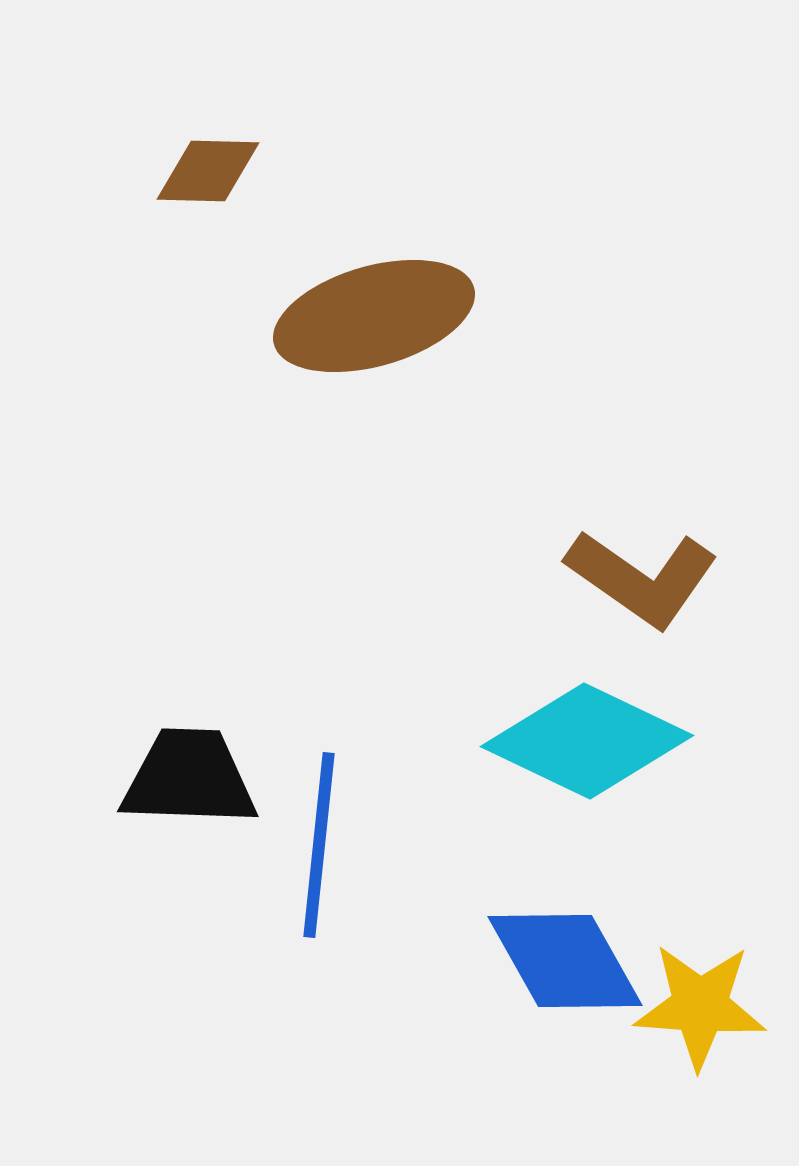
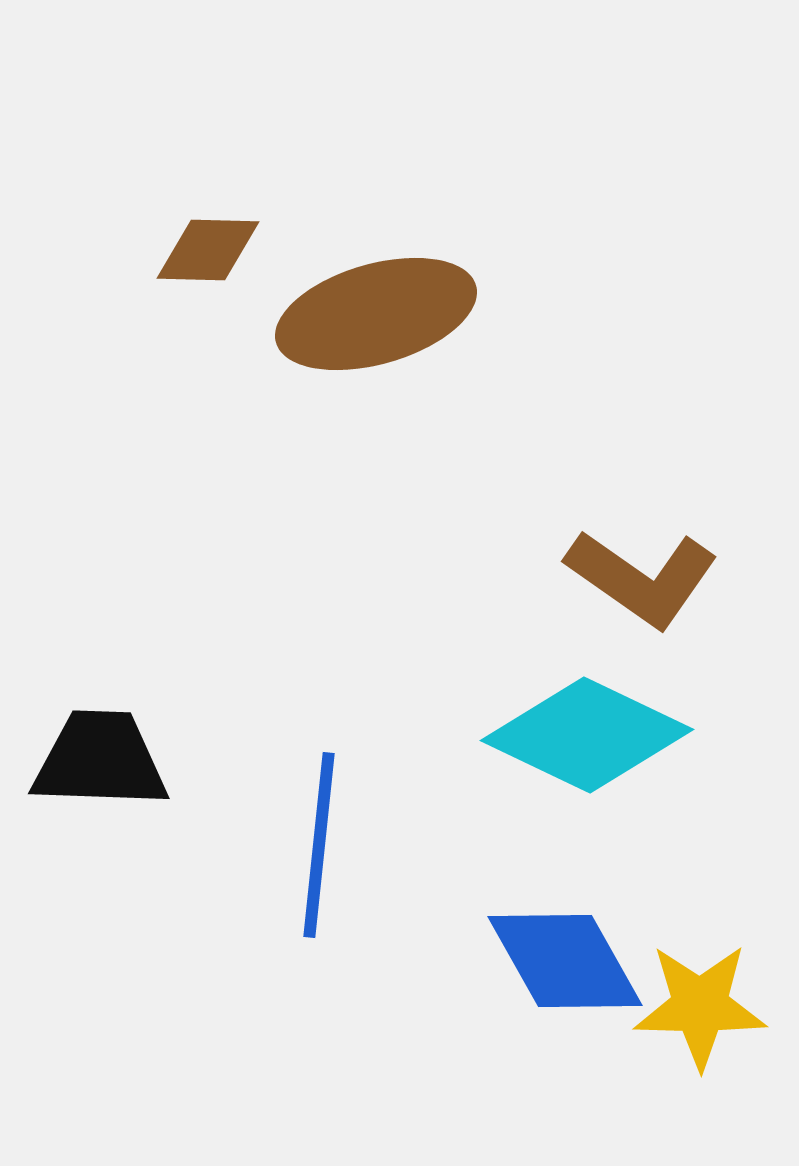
brown diamond: moved 79 px down
brown ellipse: moved 2 px right, 2 px up
cyan diamond: moved 6 px up
black trapezoid: moved 89 px left, 18 px up
yellow star: rotated 3 degrees counterclockwise
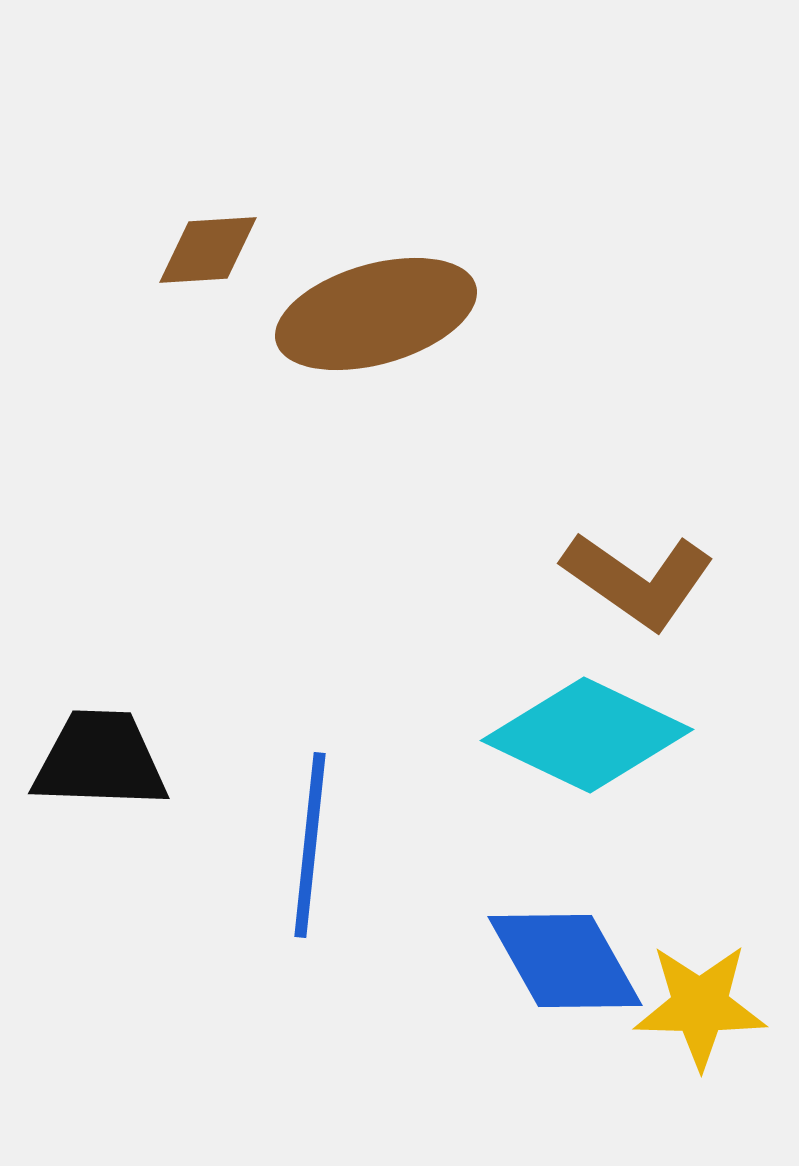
brown diamond: rotated 5 degrees counterclockwise
brown L-shape: moved 4 px left, 2 px down
blue line: moved 9 px left
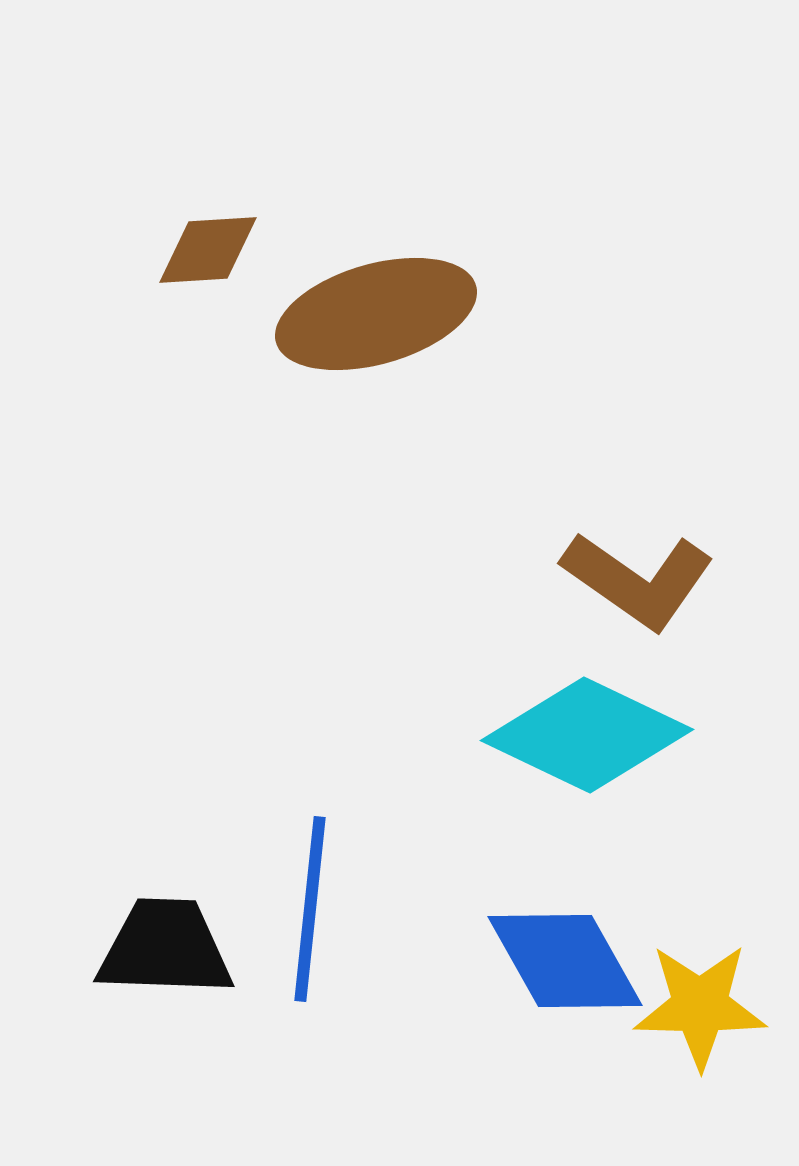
black trapezoid: moved 65 px right, 188 px down
blue line: moved 64 px down
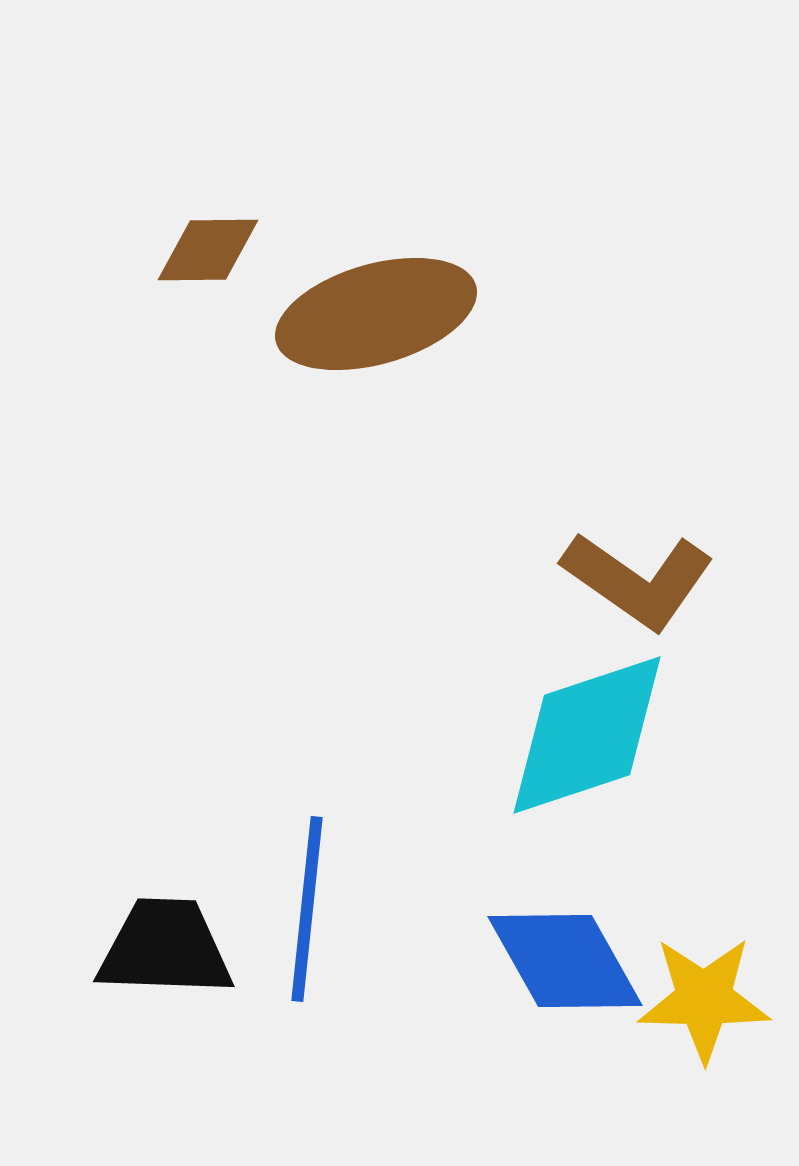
brown diamond: rotated 3 degrees clockwise
cyan diamond: rotated 44 degrees counterclockwise
blue line: moved 3 px left
yellow star: moved 4 px right, 7 px up
